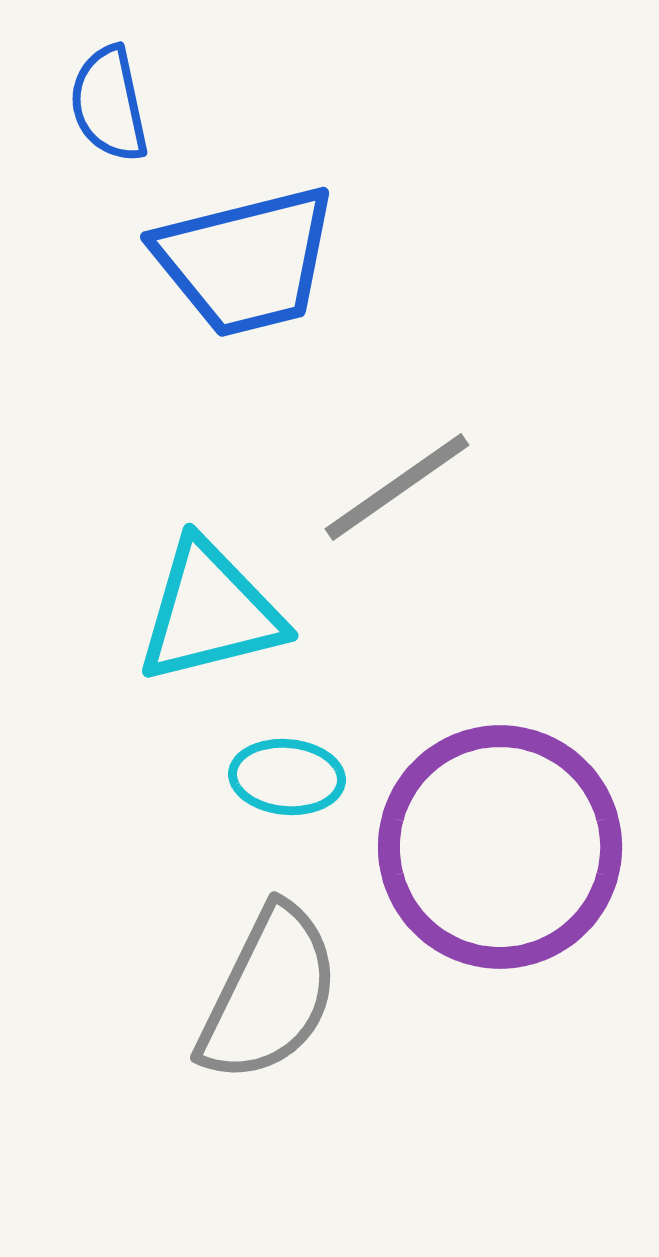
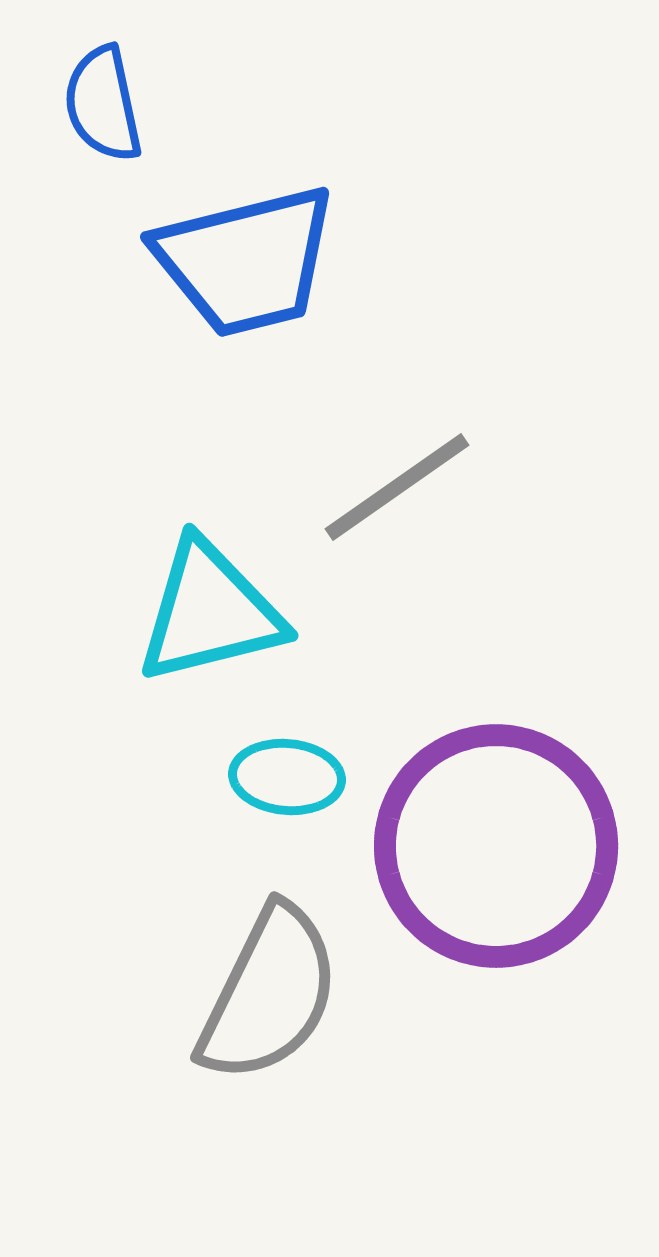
blue semicircle: moved 6 px left
purple circle: moved 4 px left, 1 px up
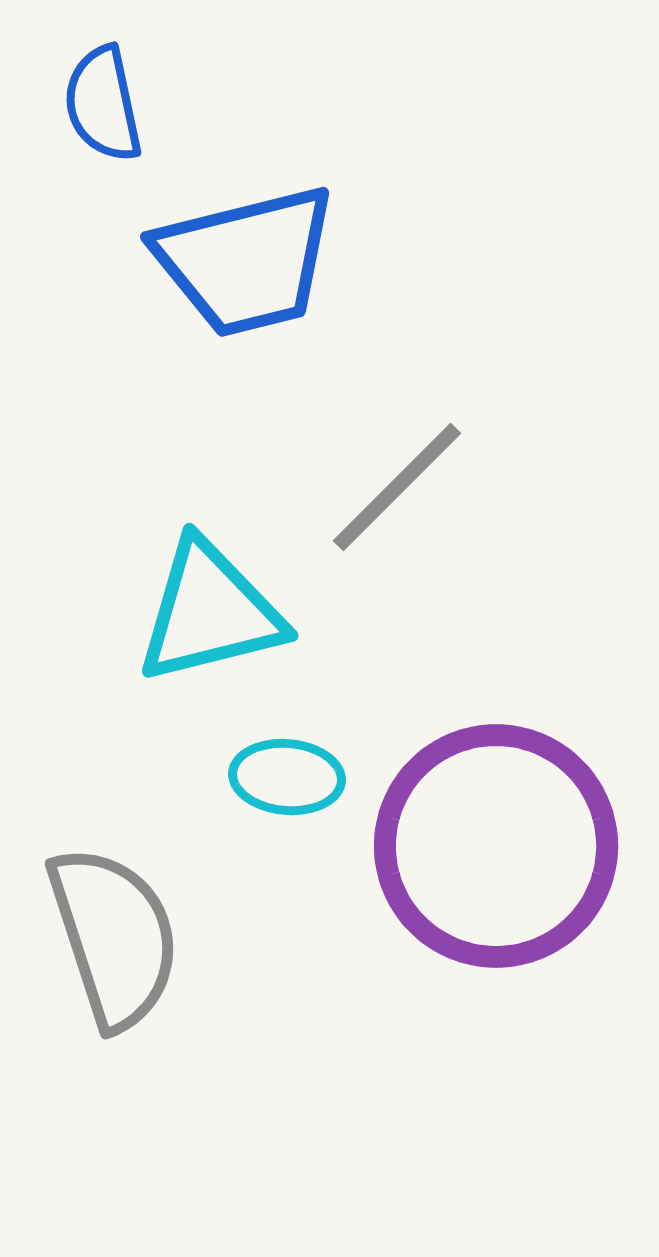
gray line: rotated 10 degrees counterclockwise
gray semicircle: moved 155 px left, 57 px up; rotated 44 degrees counterclockwise
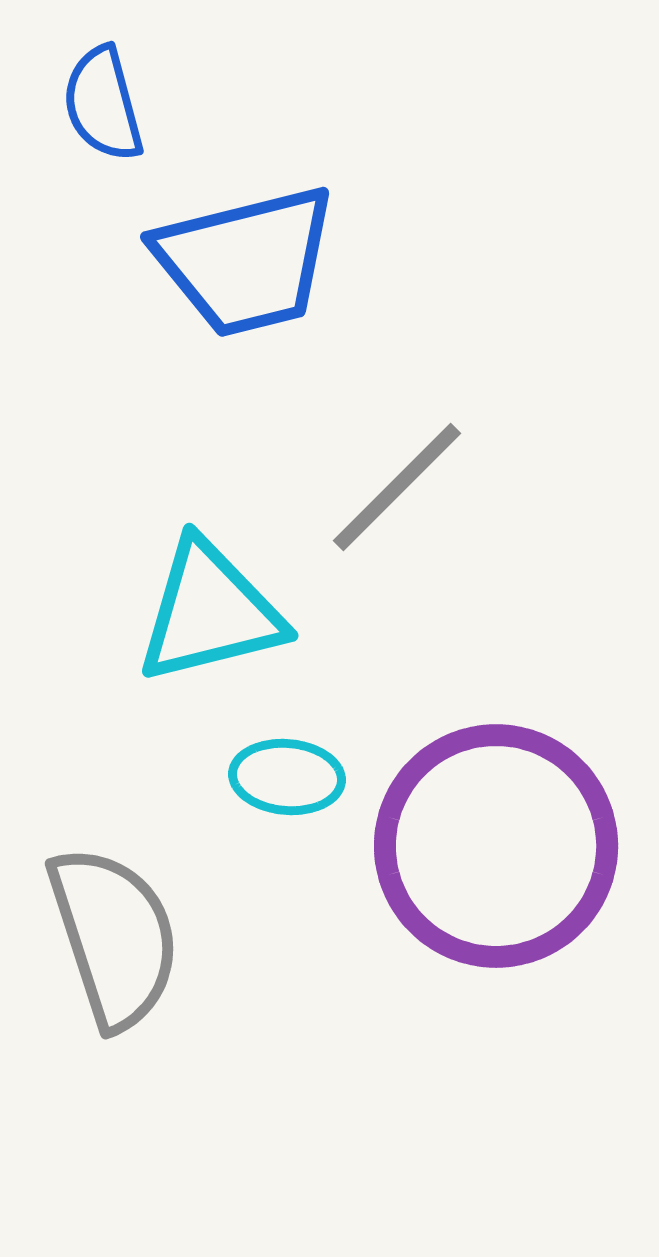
blue semicircle: rotated 3 degrees counterclockwise
